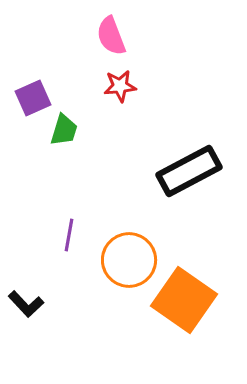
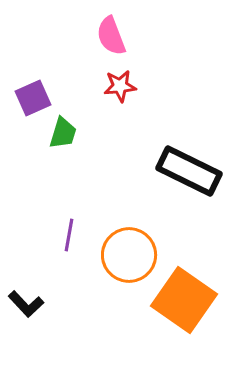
green trapezoid: moved 1 px left, 3 px down
black rectangle: rotated 54 degrees clockwise
orange circle: moved 5 px up
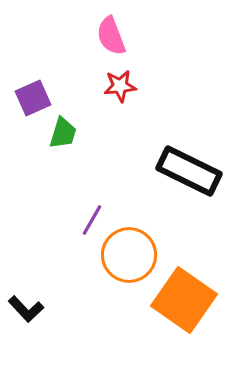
purple line: moved 23 px right, 15 px up; rotated 20 degrees clockwise
black L-shape: moved 5 px down
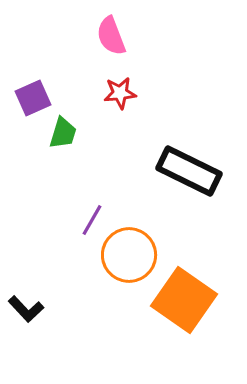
red star: moved 7 px down
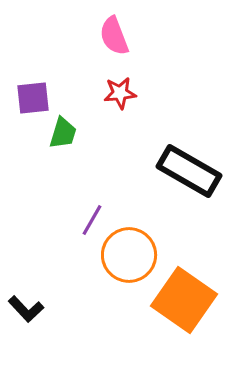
pink semicircle: moved 3 px right
purple square: rotated 18 degrees clockwise
black rectangle: rotated 4 degrees clockwise
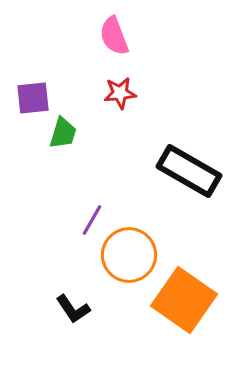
black L-shape: moved 47 px right; rotated 9 degrees clockwise
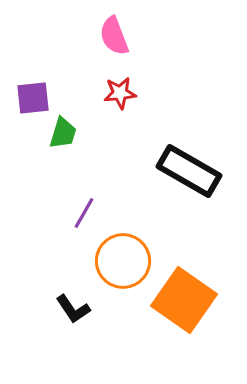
purple line: moved 8 px left, 7 px up
orange circle: moved 6 px left, 6 px down
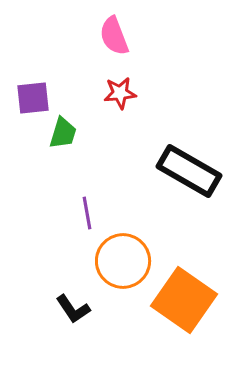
purple line: moved 3 px right; rotated 40 degrees counterclockwise
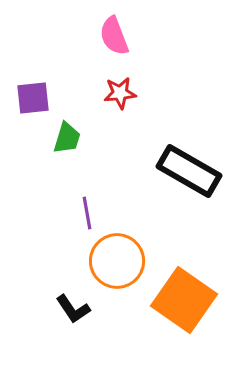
green trapezoid: moved 4 px right, 5 px down
orange circle: moved 6 px left
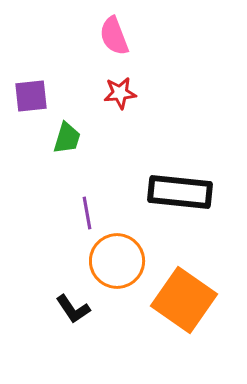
purple square: moved 2 px left, 2 px up
black rectangle: moved 9 px left, 21 px down; rotated 24 degrees counterclockwise
